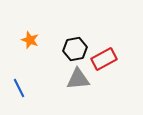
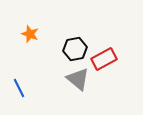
orange star: moved 6 px up
gray triangle: rotated 45 degrees clockwise
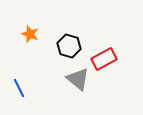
black hexagon: moved 6 px left, 3 px up; rotated 25 degrees clockwise
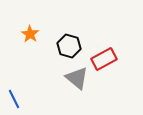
orange star: rotated 12 degrees clockwise
gray triangle: moved 1 px left, 1 px up
blue line: moved 5 px left, 11 px down
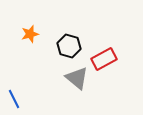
orange star: rotated 24 degrees clockwise
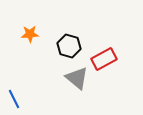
orange star: rotated 12 degrees clockwise
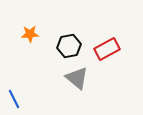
black hexagon: rotated 25 degrees counterclockwise
red rectangle: moved 3 px right, 10 px up
